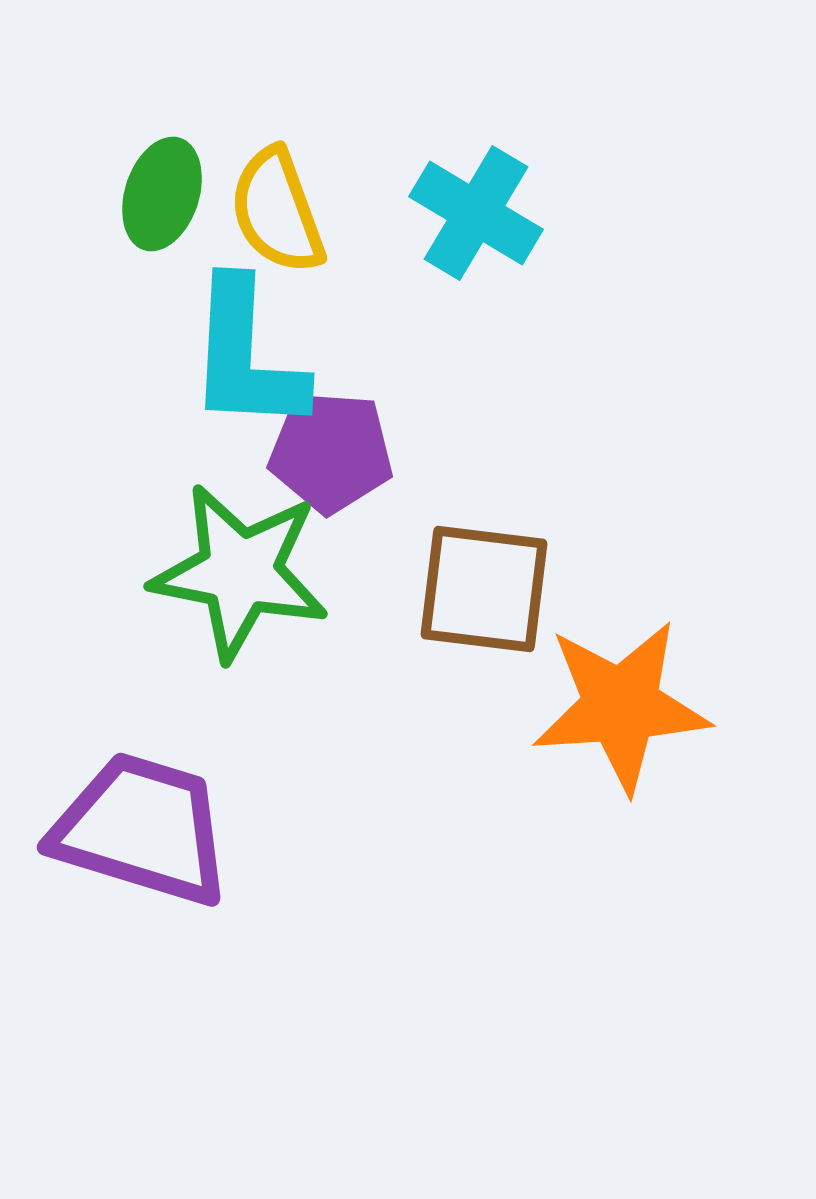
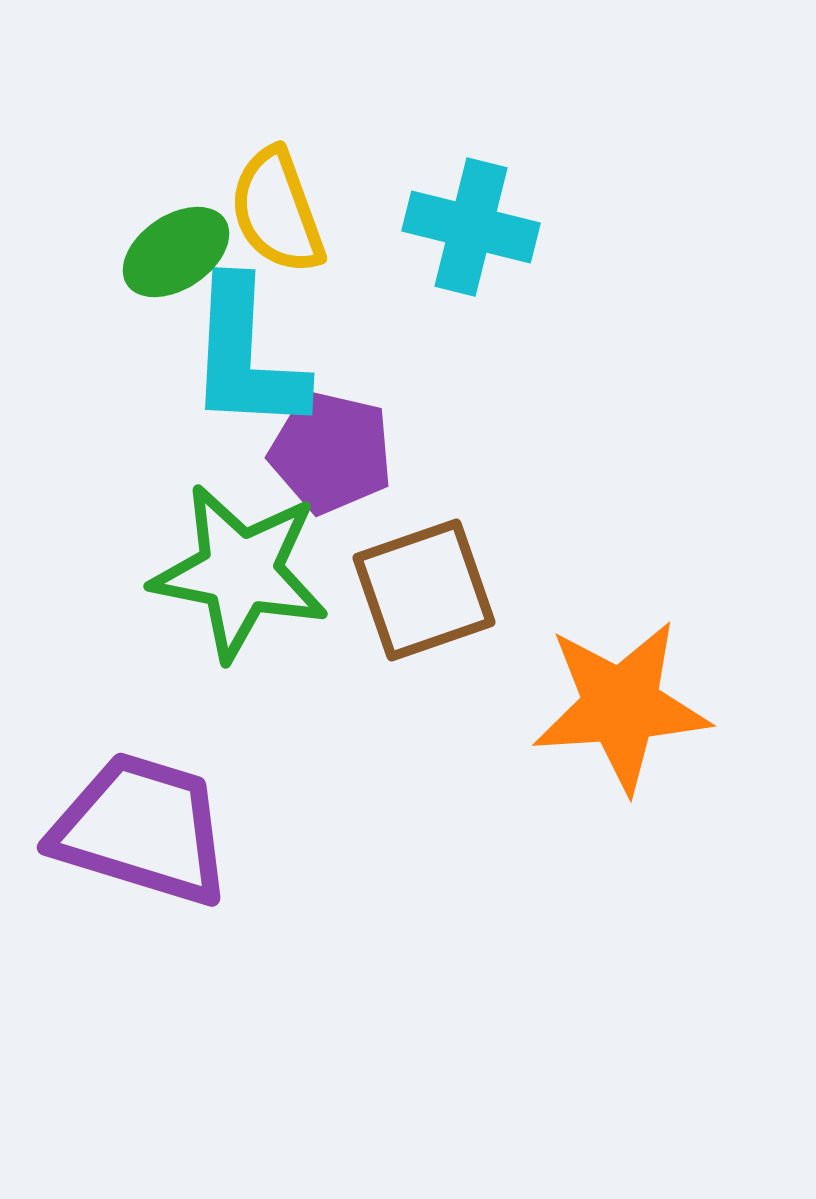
green ellipse: moved 14 px right, 58 px down; rotated 38 degrees clockwise
cyan cross: moved 5 px left, 14 px down; rotated 17 degrees counterclockwise
purple pentagon: rotated 9 degrees clockwise
brown square: moved 60 px left, 1 px down; rotated 26 degrees counterclockwise
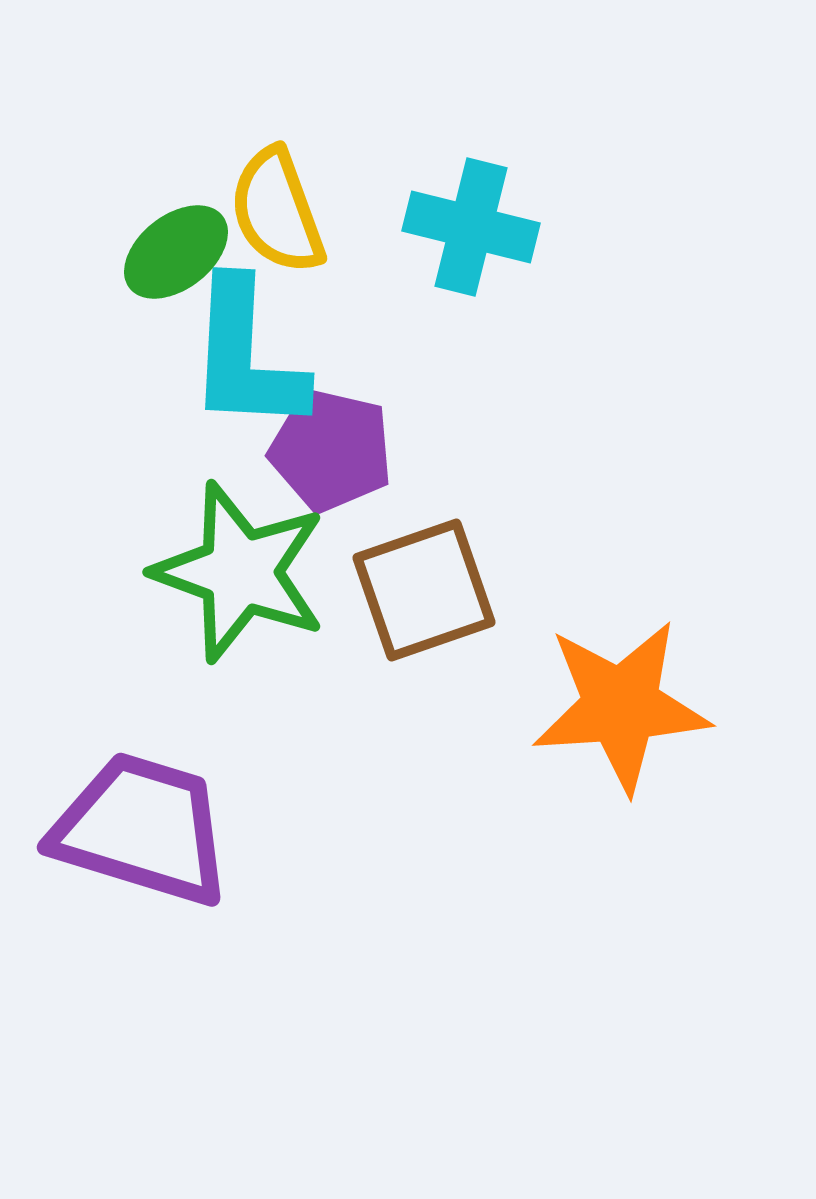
green ellipse: rotated 4 degrees counterclockwise
purple pentagon: moved 2 px up
green star: rotated 9 degrees clockwise
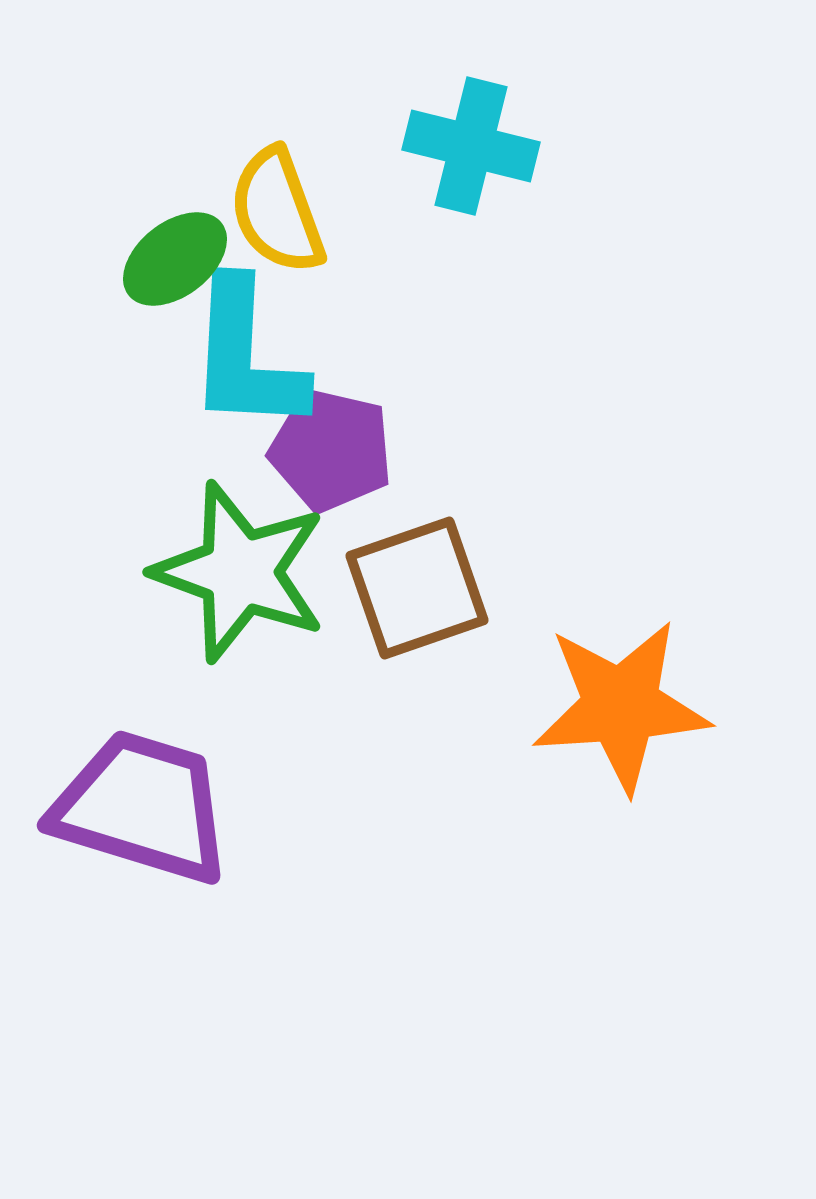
cyan cross: moved 81 px up
green ellipse: moved 1 px left, 7 px down
brown square: moved 7 px left, 2 px up
purple trapezoid: moved 22 px up
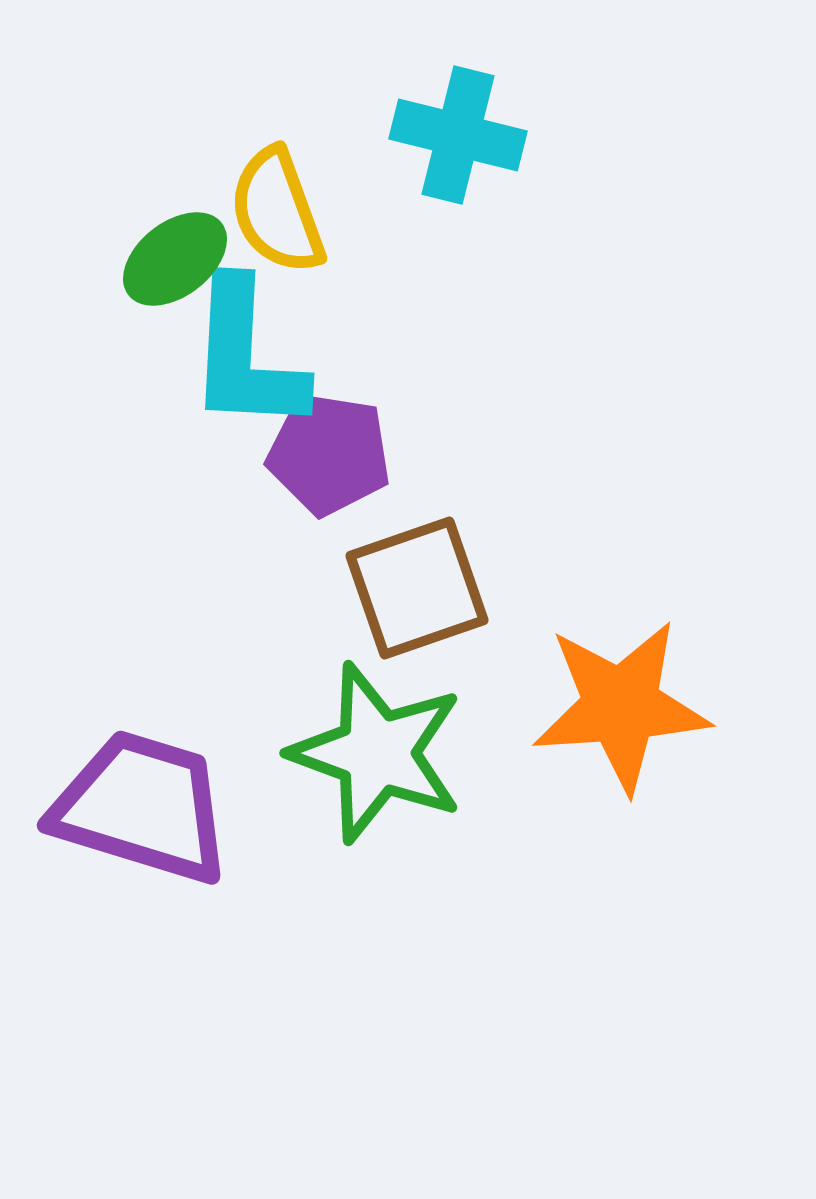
cyan cross: moved 13 px left, 11 px up
purple pentagon: moved 2 px left, 4 px down; rotated 4 degrees counterclockwise
green star: moved 137 px right, 181 px down
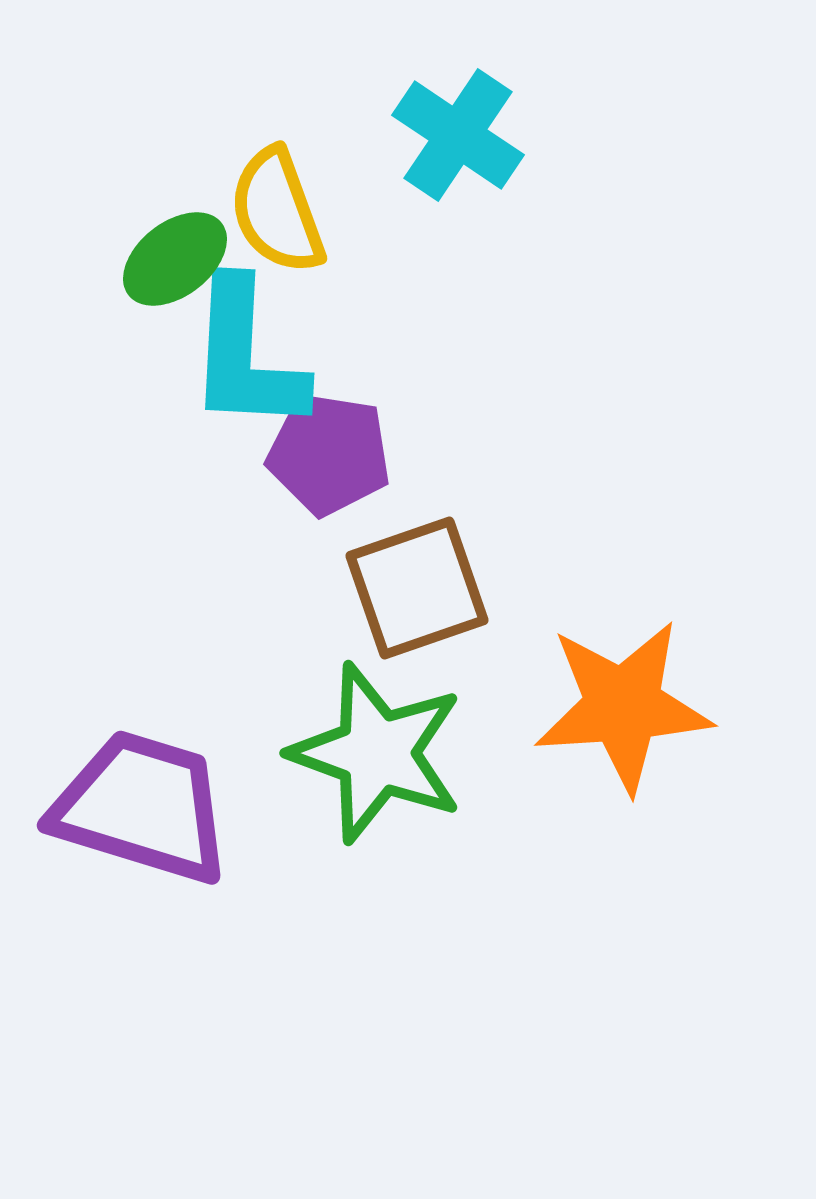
cyan cross: rotated 20 degrees clockwise
orange star: moved 2 px right
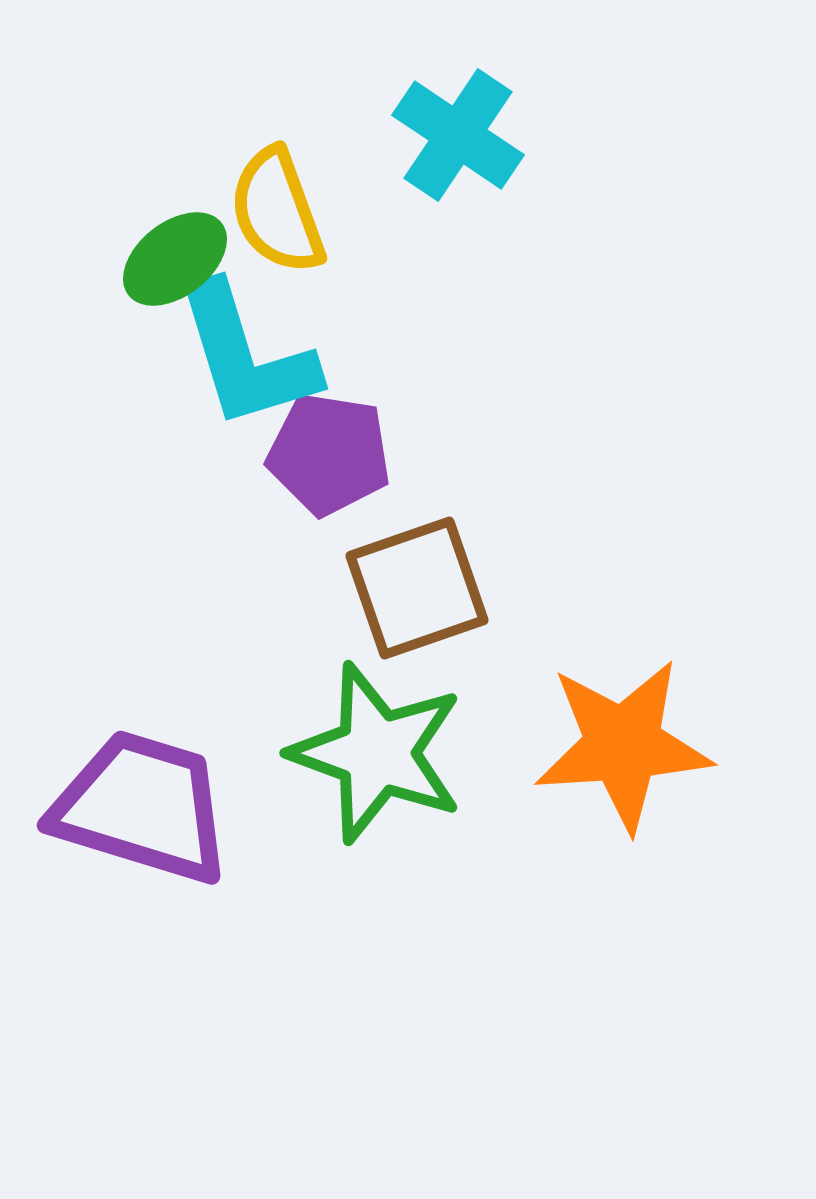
cyan L-shape: rotated 20 degrees counterclockwise
orange star: moved 39 px down
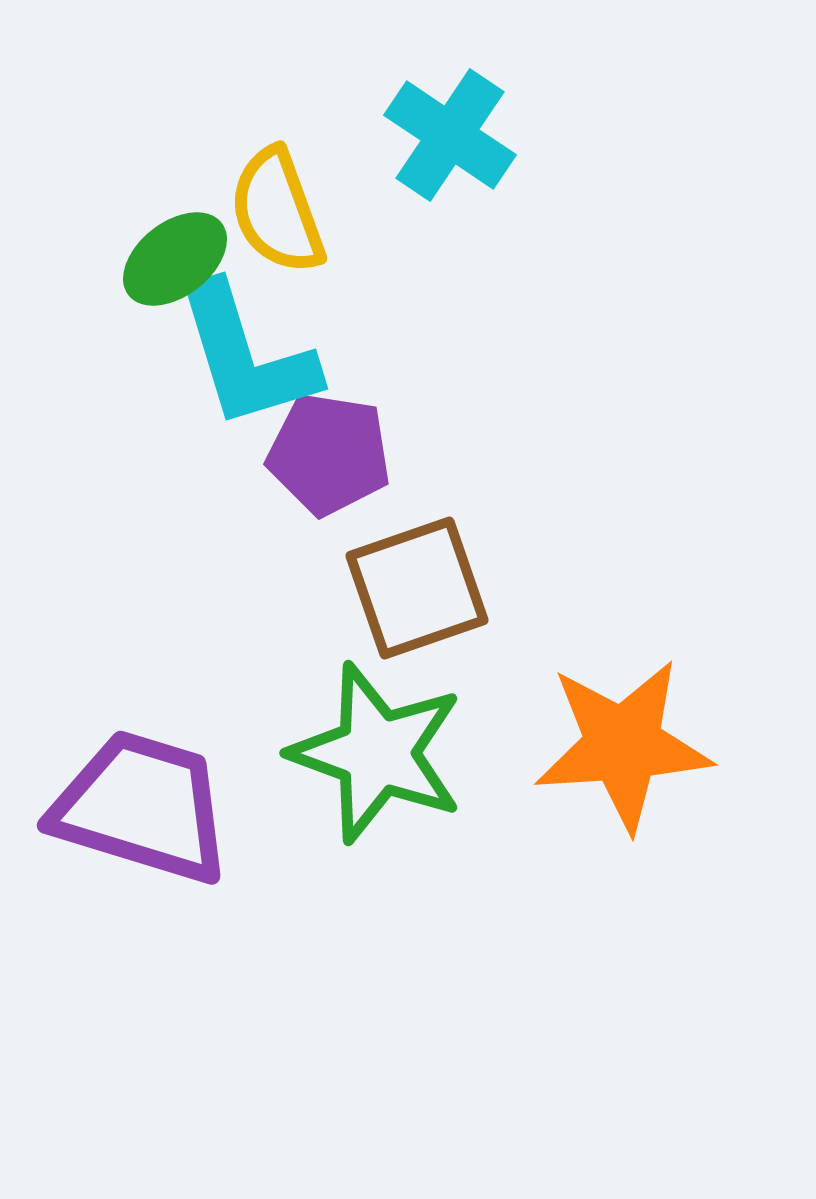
cyan cross: moved 8 px left
